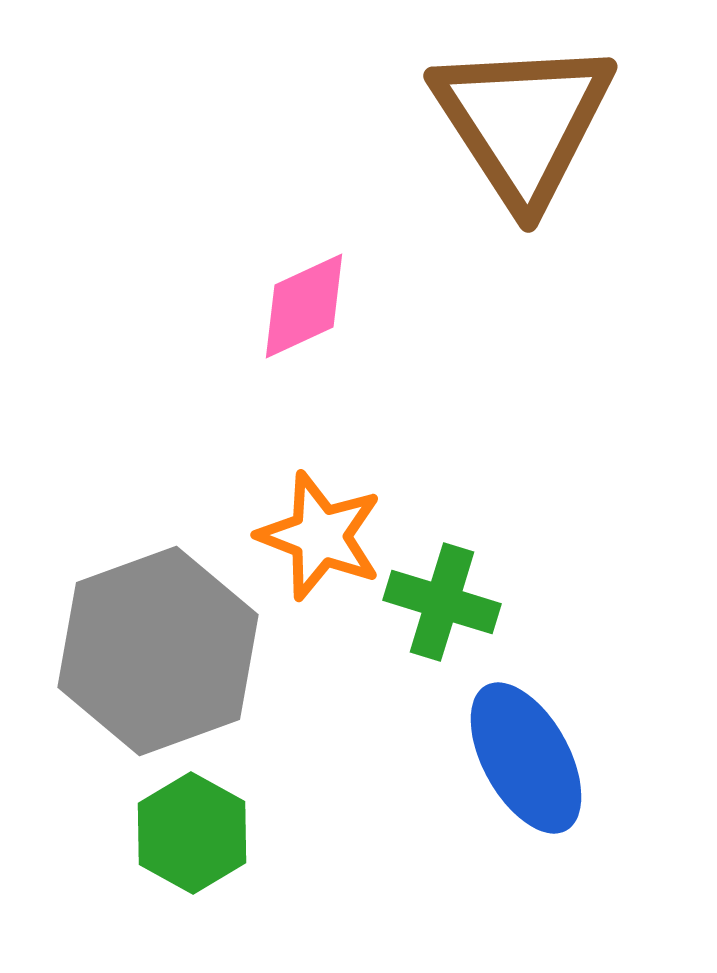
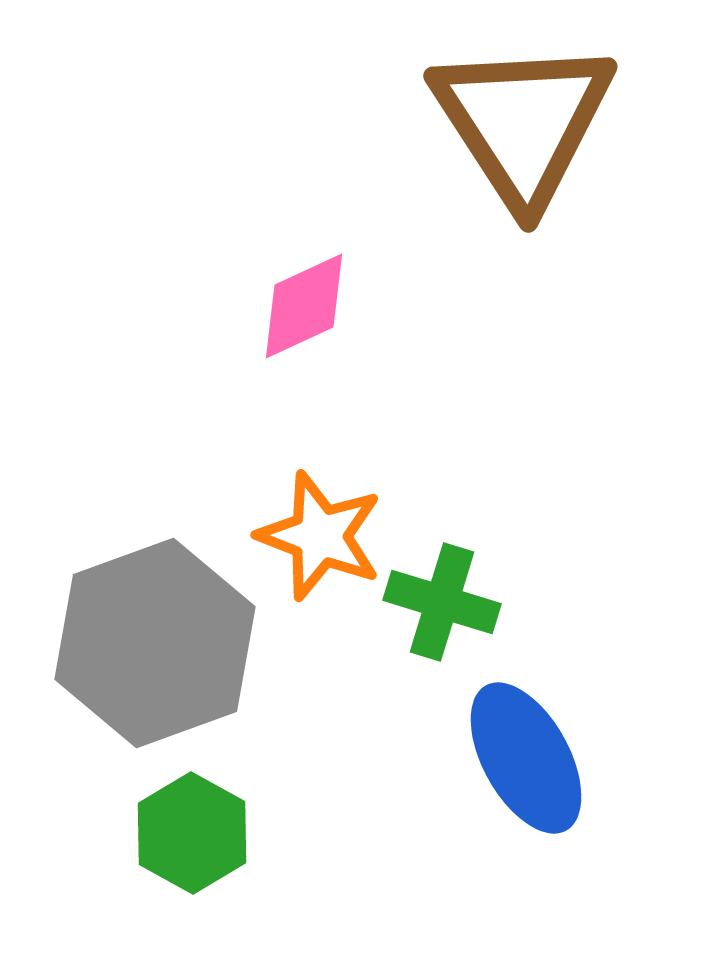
gray hexagon: moved 3 px left, 8 px up
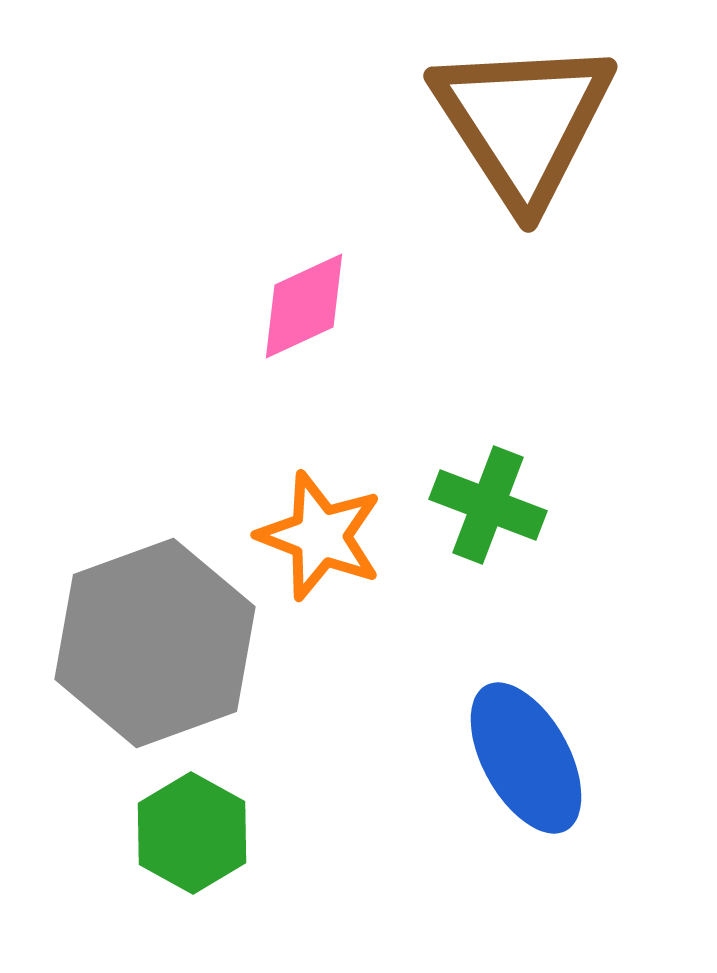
green cross: moved 46 px right, 97 px up; rotated 4 degrees clockwise
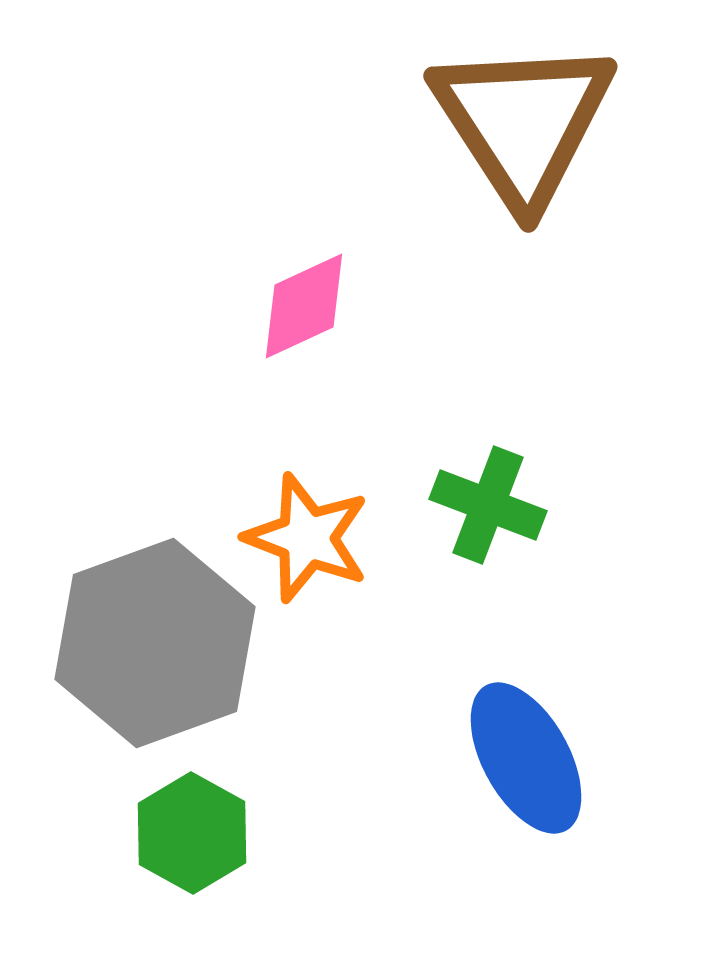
orange star: moved 13 px left, 2 px down
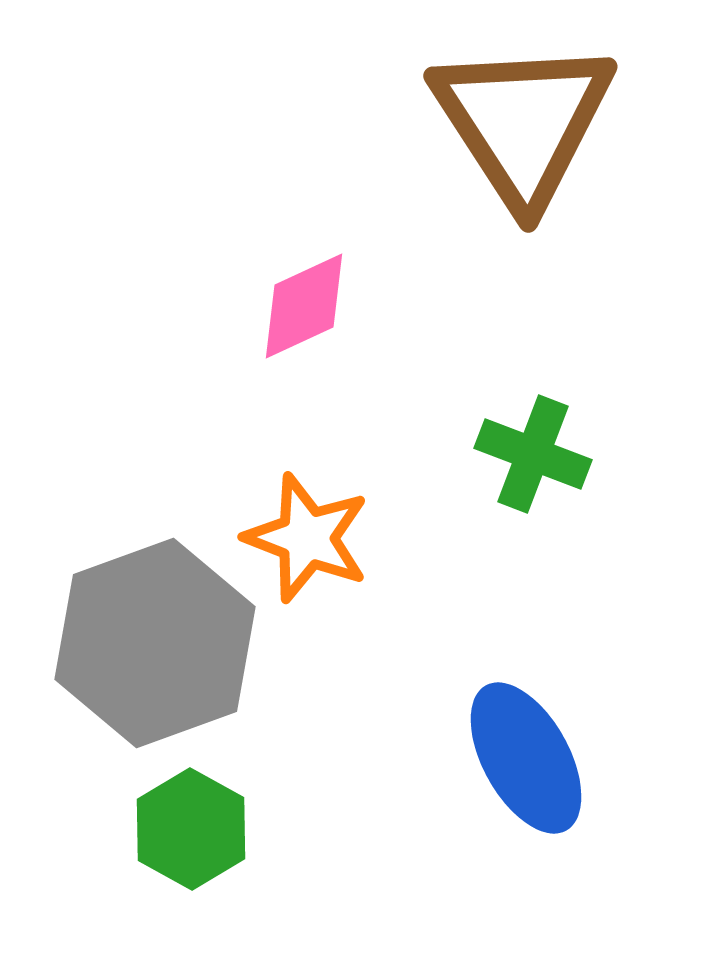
green cross: moved 45 px right, 51 px up
green hexagon: moved 1 px left, 4 px up
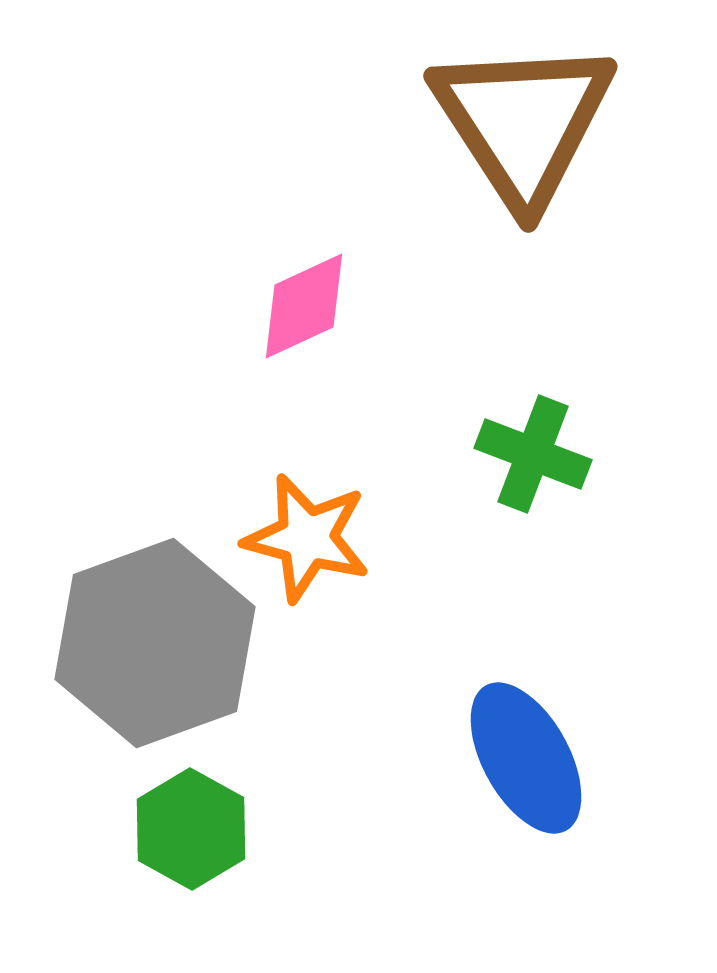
orange star: rotated 6 degrees counterclockwise
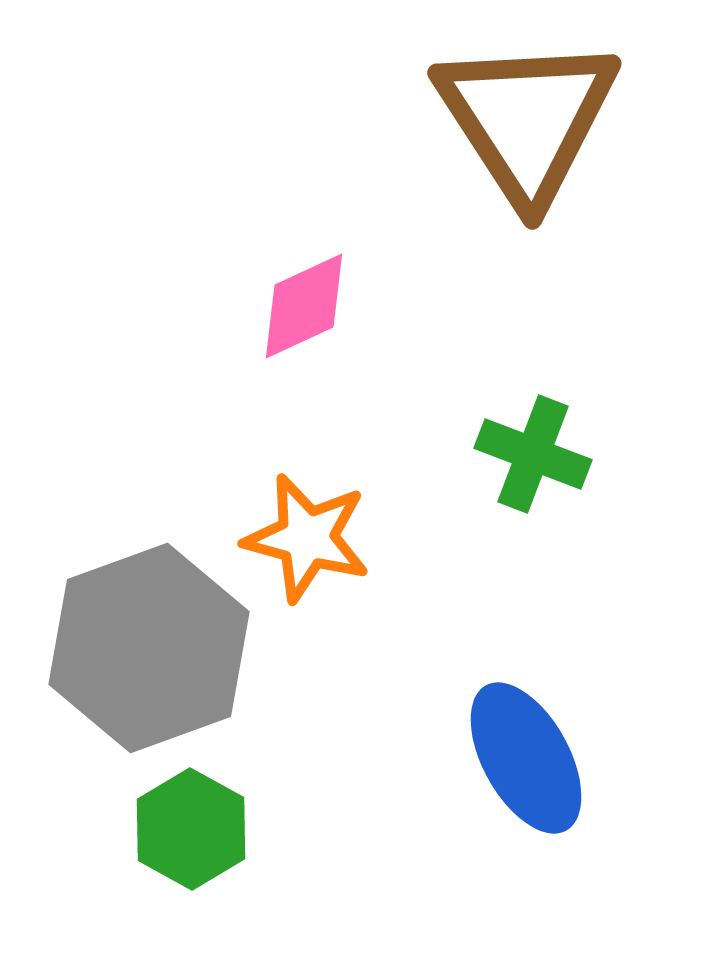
brown triangle: moved 4 px right, 3 px up
gray hexagon: moved 6 px left, 5 px down
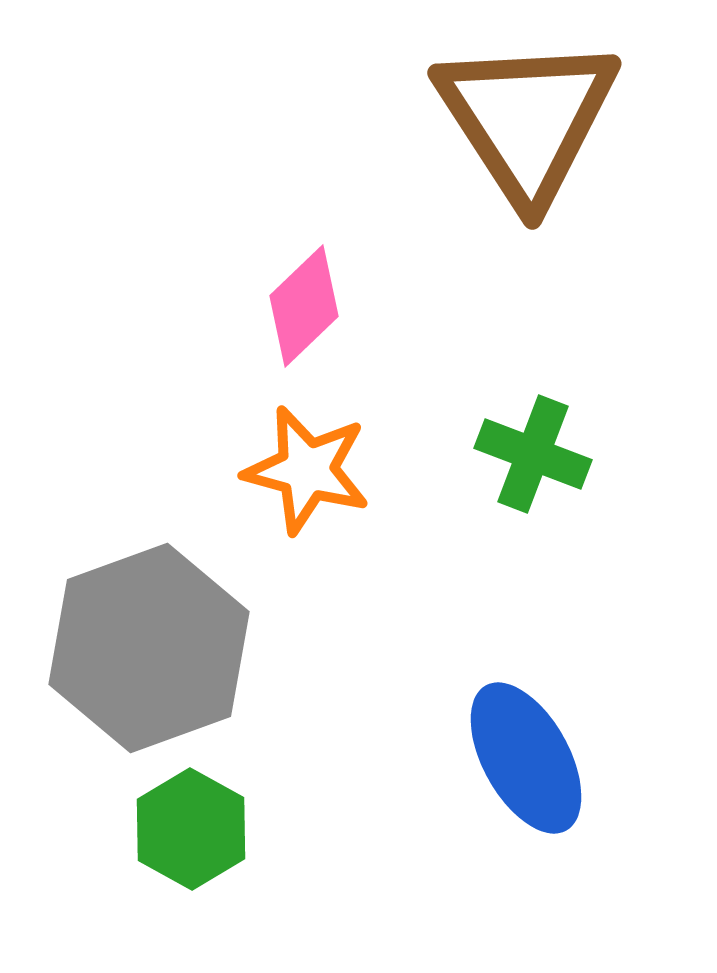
pink diamond: rotated 19 degrees counterclockwise
orange star: moved 68 px up
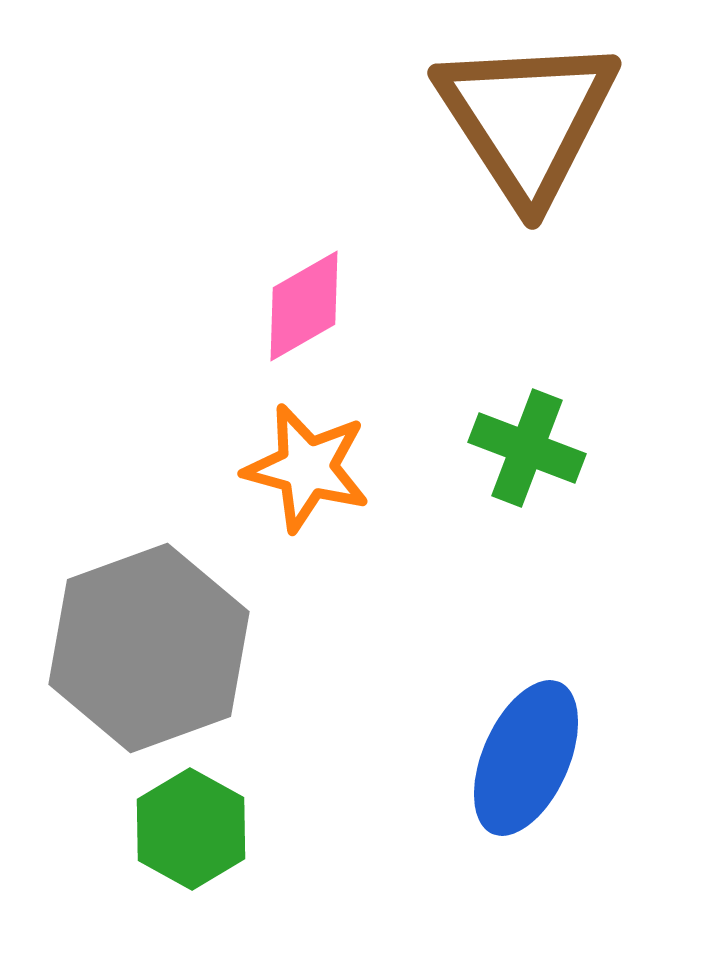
pink diamond: rotated 14 degrees clockwise
green cross: moved 6 px left, 6 px up
orange star: moved 2 px up
blue ellipse: rotated 53 degrees clockwise
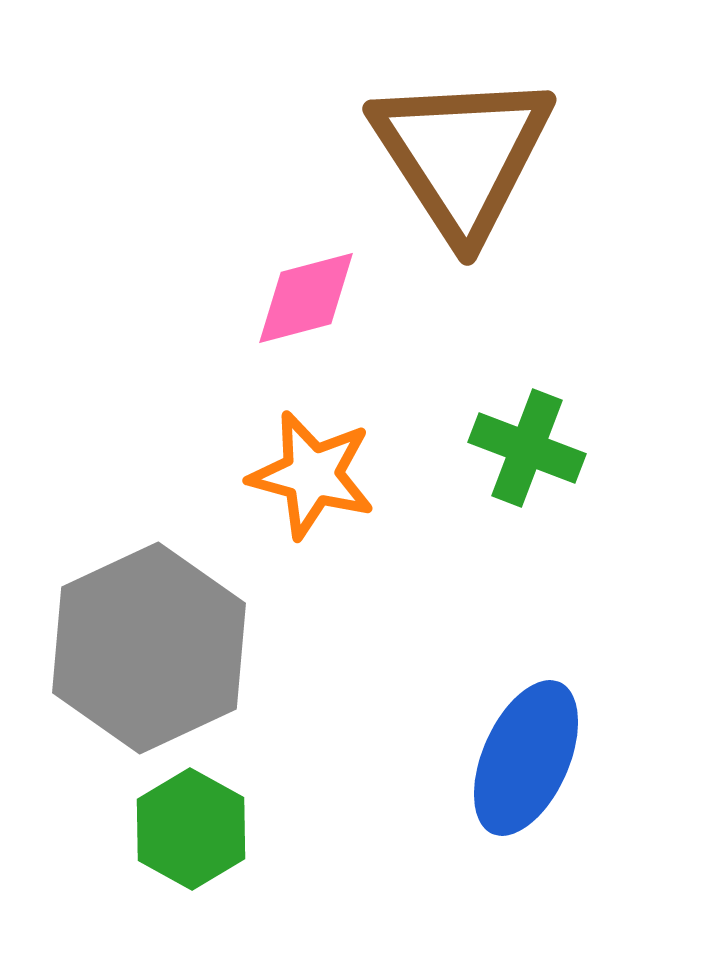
brown triangle: moved 65 px left, 36 px down
pink diamond: moved 2 px right, 8 px up; rotated 15 degrees clockwise
orange star: moved 5 px right, 7 px down
gray hexagon: rotated 5 degrees counterclockwise
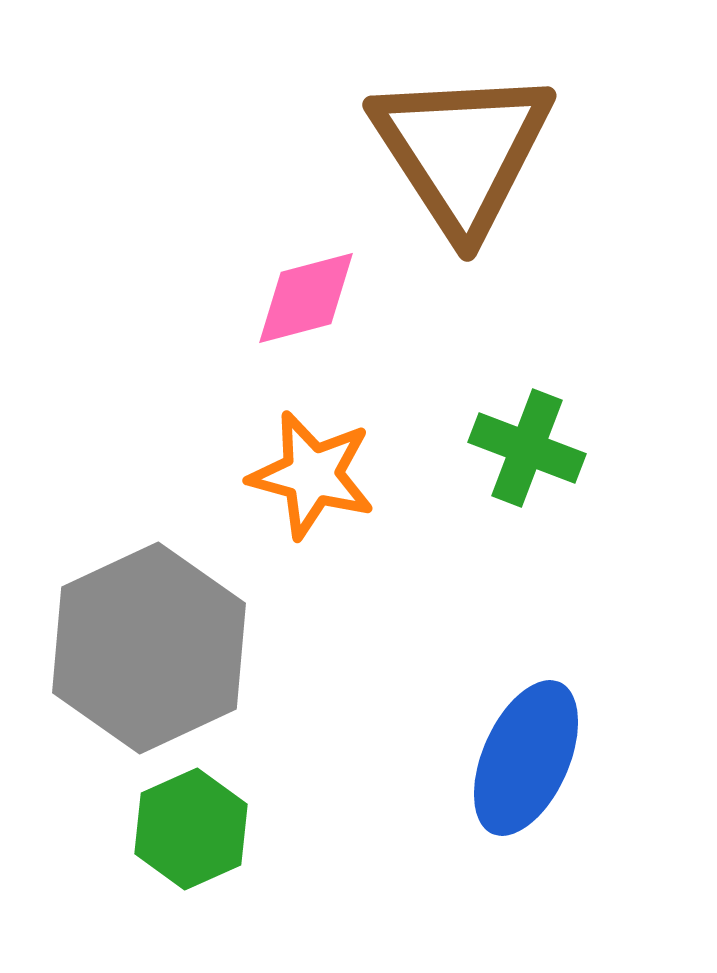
brown triangle: moved 4 px up
green hexagon: rotated 7 degrees clockwise
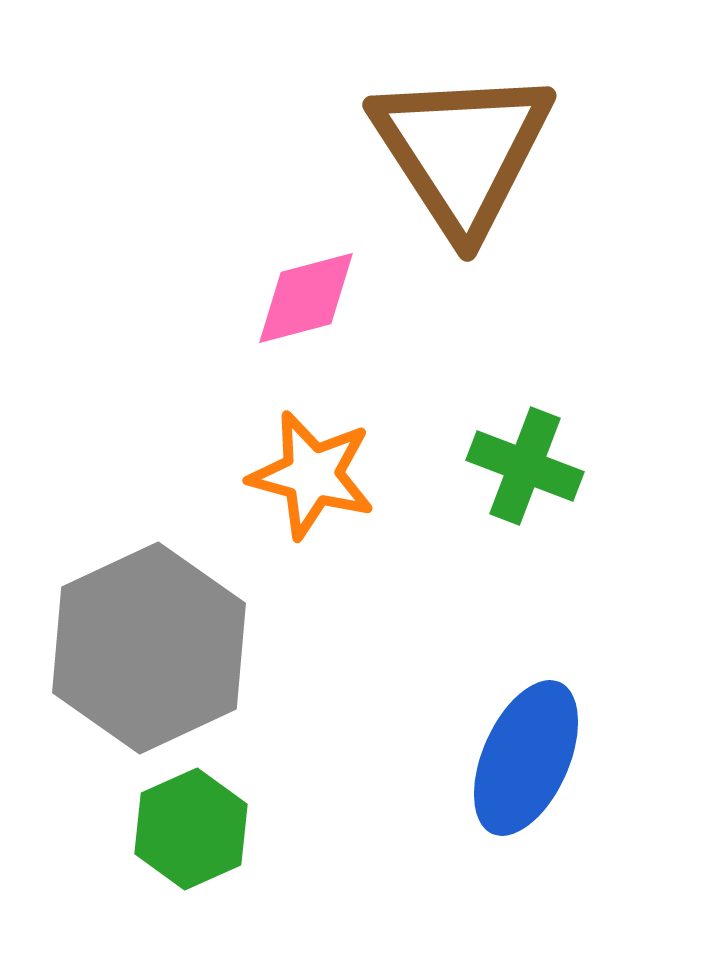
green cross: moved 2 px left, 18 px down
